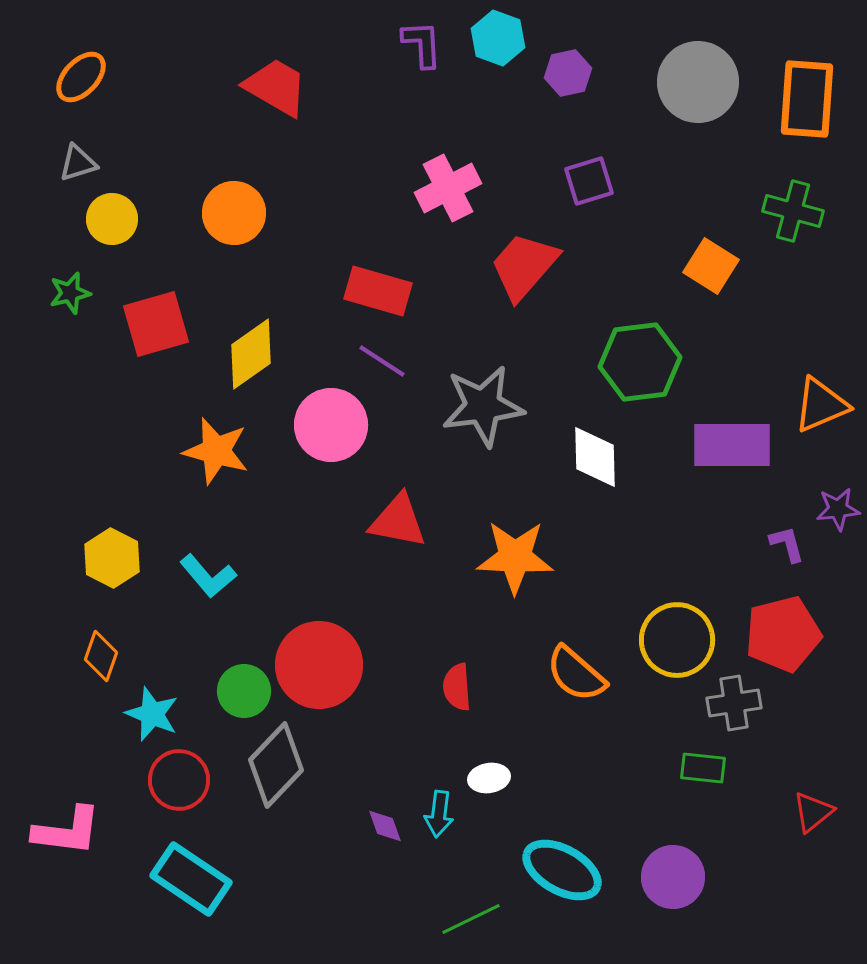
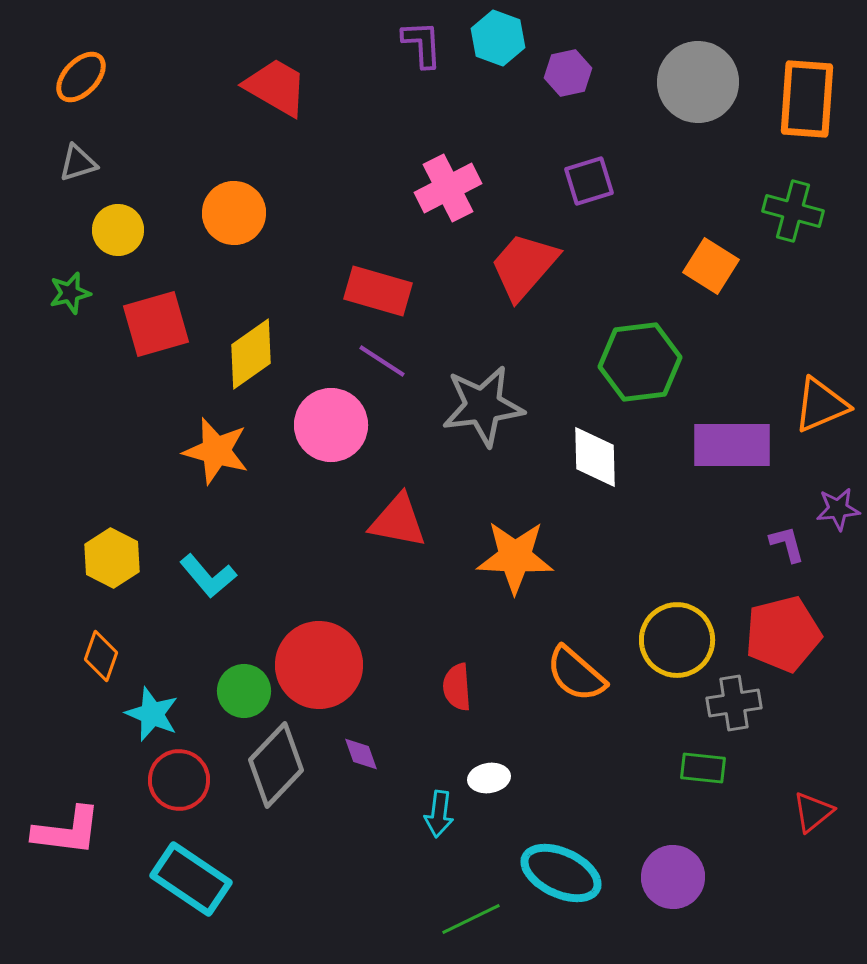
yellow circle at (112, 219): moved 6 px right, 11 px down
purple diamond at (385, 826): moved 24 px left, 72 px up
cyan ellipse at (562, 870): moved 1 px left, 3 px down; rotated 4 degrees counterclockwise
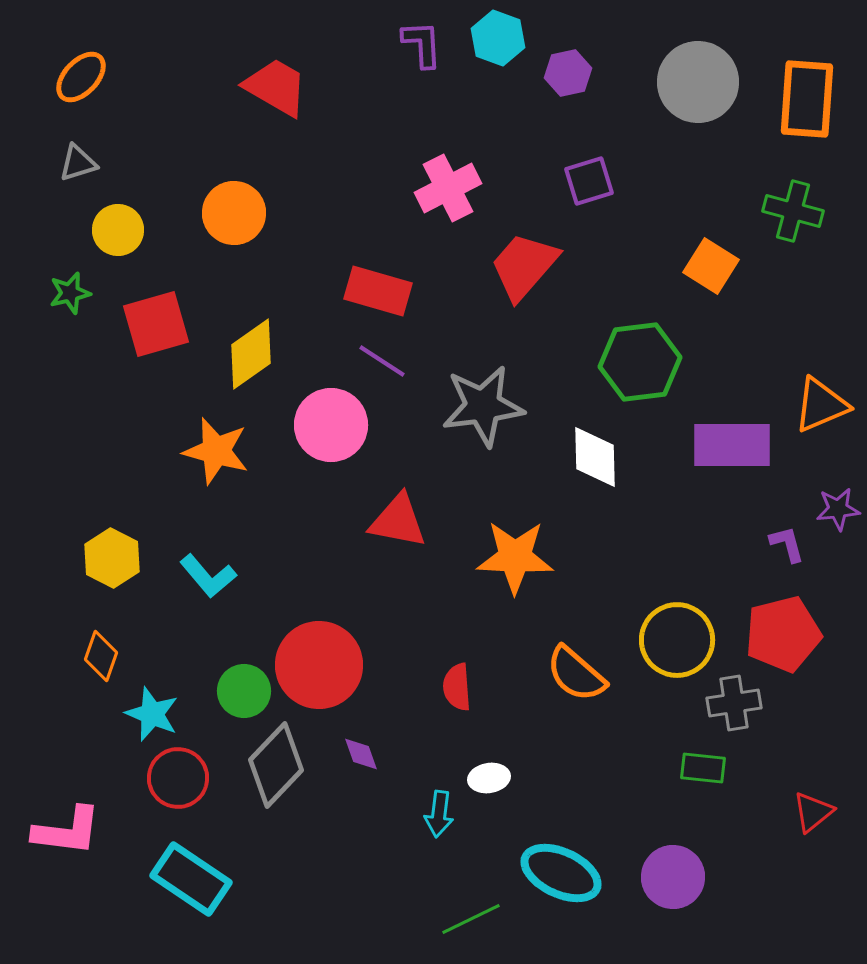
red circle at (179, 780): moved 1 px left, 2 px up
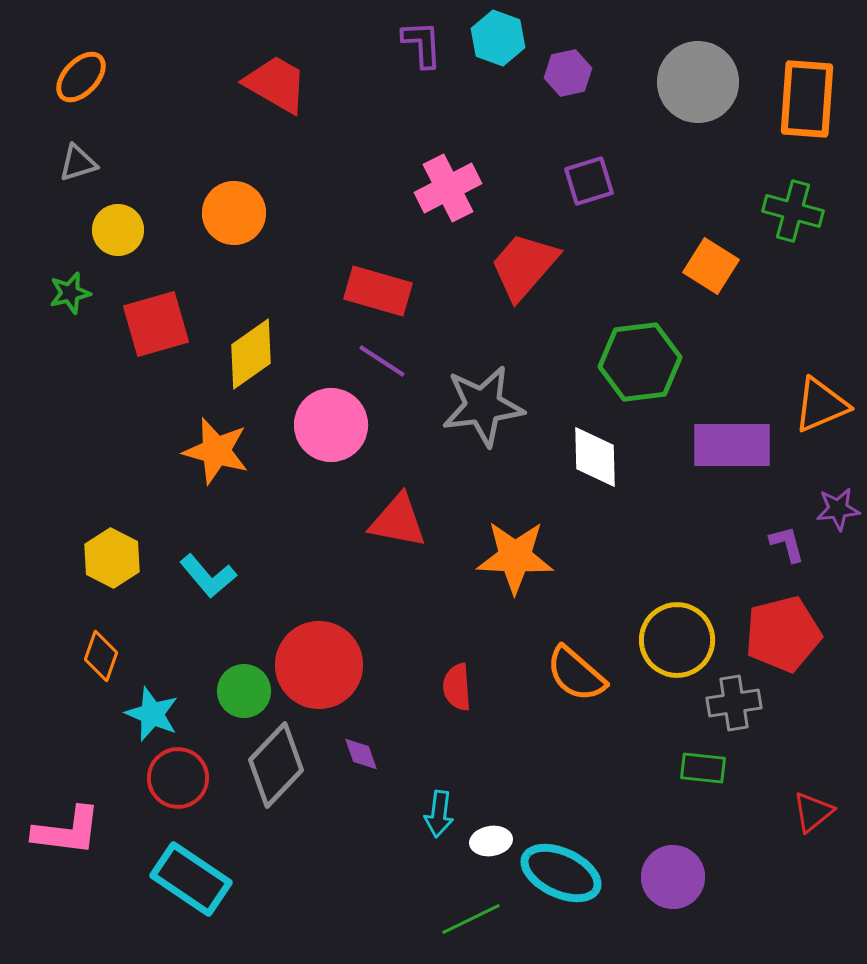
red trapezoid at (276, 87): moved 3 px up
white ellipse at (489, 778): moved 2 px right, 63 px down
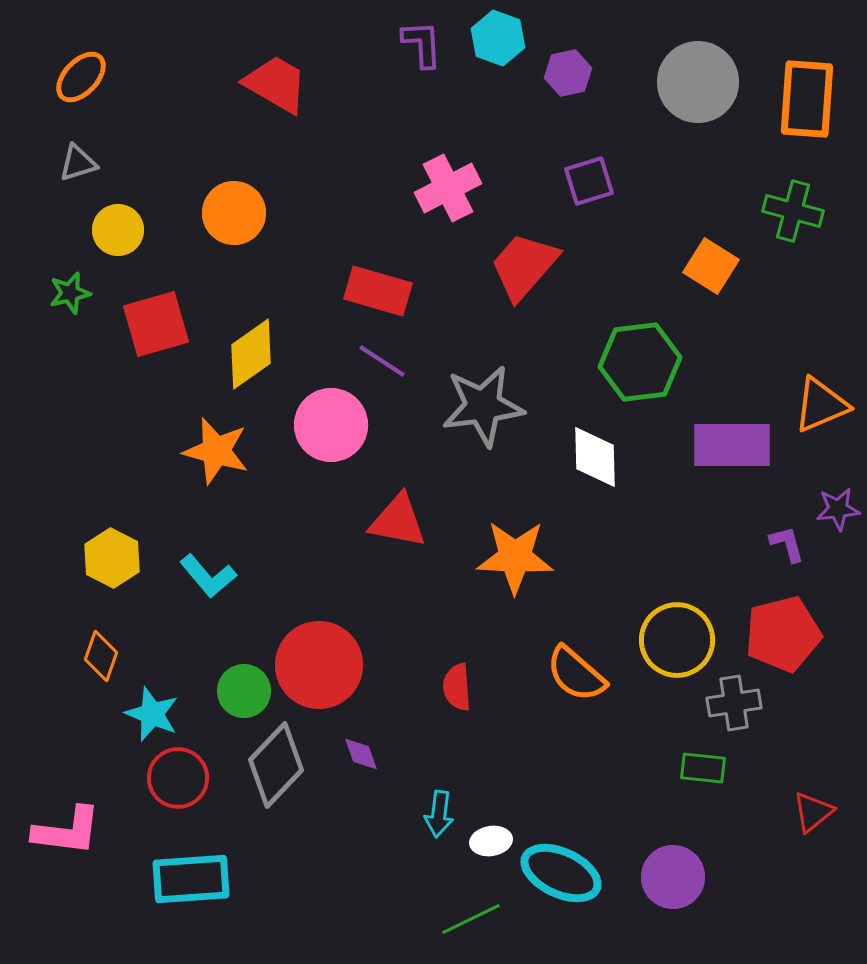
cyan rectangle at (191, 879): rotated 38 degrees counterclockwise
